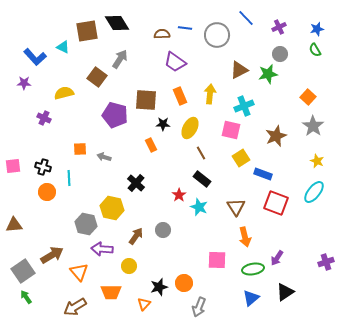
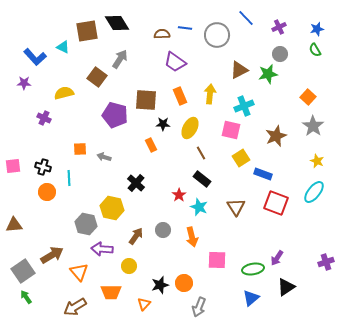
orange arrow at (245, 237): moved 53 px left
black star at (159, 287): moved 1 px right, 2 px up
black triangle at (285, 292): moved 1 px right, 5 px up
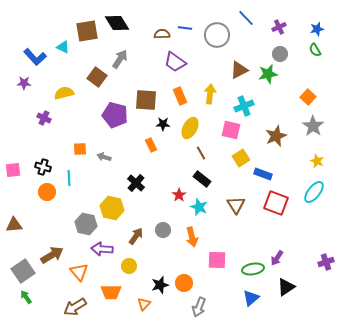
pink square at (13, 166): moved 4 px down
brown triangle at (236, 207): moved 2 px up
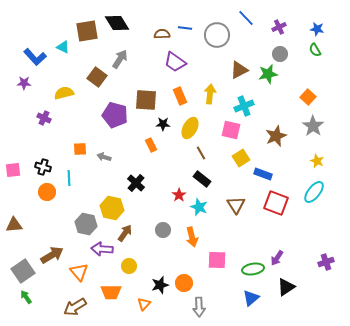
blue star at (317, 29): rotated 24 degrees clockwise
brown arrow at (136, 236): moved 11 px left, 3 px up
gray arrow at (199, 307): rotated 24 degrees counterclockwise
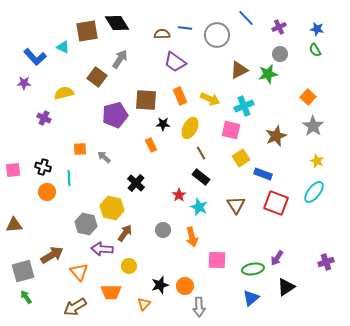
yellow arrow at (210, 94): moved 5 px down; rotated 108 degrees clockwise
purple pentagon at (115, 115): rotated 30 degrees counterclockwise
gray arrow at (104, 157): rotated 24 degrees clockwise
black rectangle at (202, 179): moved 1 px left, 2 px up
gray square at (23, 271): rotated 20 degrees clockwise
orange circle at (184, 283): moved 1 px right, 3 px down
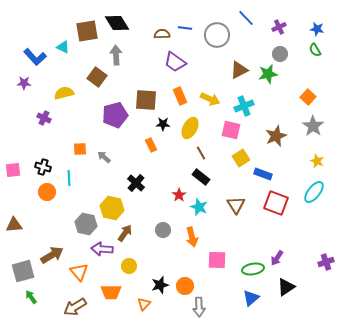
gray arrow at (120, 59): moved 4 px left, 4 px up; rotated 36 degrees counterclockwise
green arrow at (26, 297): moved 5 px right
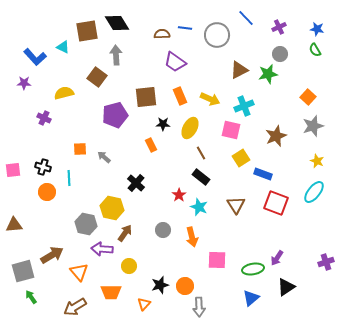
brown square at (146, 100): moved 3 px up; rotated 10 degrees counterclockwise
gray star at (313, 126): rotated 20 degrees clockwise
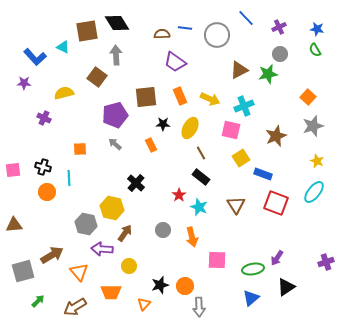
gray arrow at (104, 157): moved 11 px right, 13 px up
green arrow at (31, 297): moved 7 px right, 4 px down; rotated 80 degrees clockwise
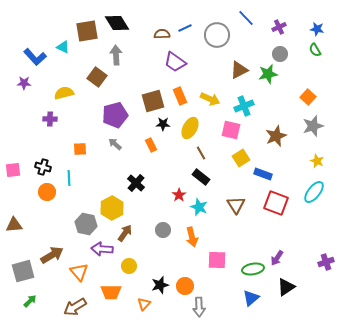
blue line at (185, 28): rotated 32 degrees counterclockwise
brown square at (146, 97): moved 7 px right, 4 px down; rotated 10 degrees counterclockwise
purple cross at (44, 118): moved 6 px right, 1 px down; rotated 24 degrees counterclockwise
yellow hexagon at (112, 208): rotated 20 degrees clockwise
green arrow at (38, 301): moved 8 px left
